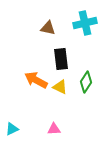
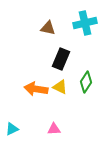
black rectangle: rotated 30 degrees clockwise
orange arrow: moved 9 px down; rotated 20 degrees counterclockwise
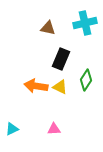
green diamond: moved 2 px up
orange arrow: moved 3 px up
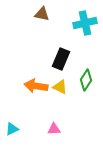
brown triangle: moved 6 px left, 14 px up
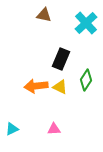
brown triangle: moved 2 px right, 1 px down
cyan cross: moved 1 px right; rotated 30 degrees counterclockwise
orange arrow: rotated 15 degrees counterclockwise
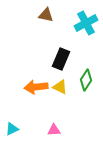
brown triangle: moved 2 px right
cyan cross: rotated 15 degrees clockwise
orange arrow: moved 1 px down
pink triangle: moved 1 px down
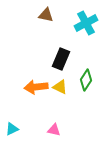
pink triangle: rotated 16 degrees clockwise
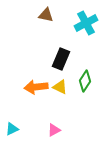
green diamond: moved 1 px left, 1 px down
pink triangle: rotated 40 degrees counterclockwise
